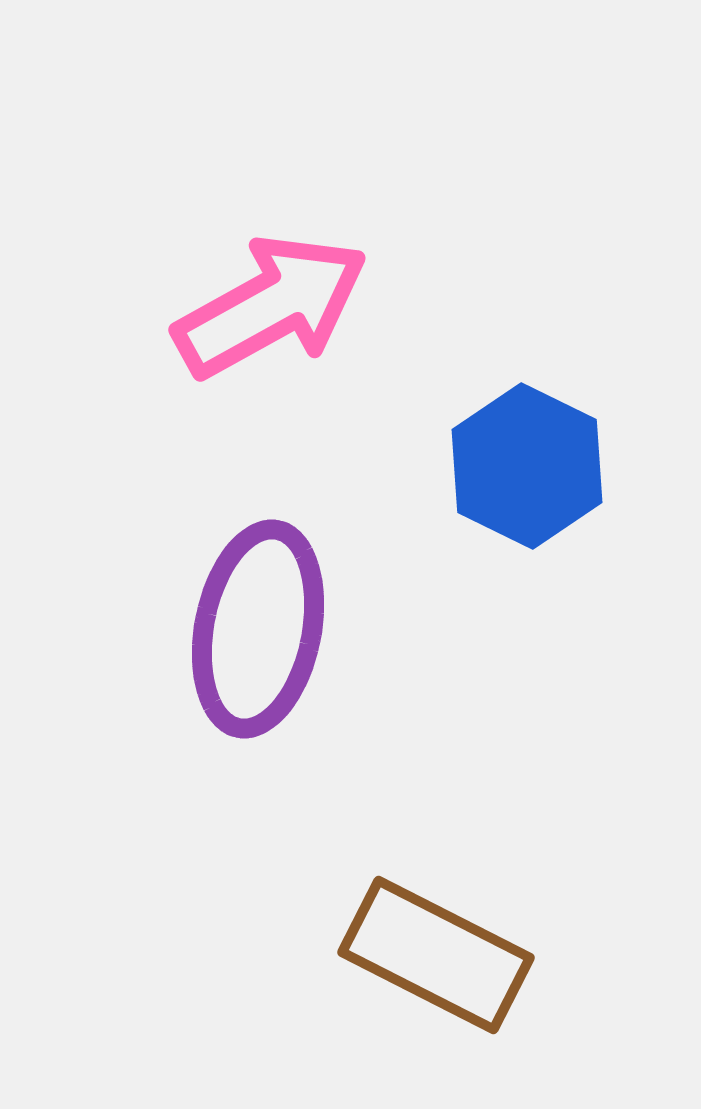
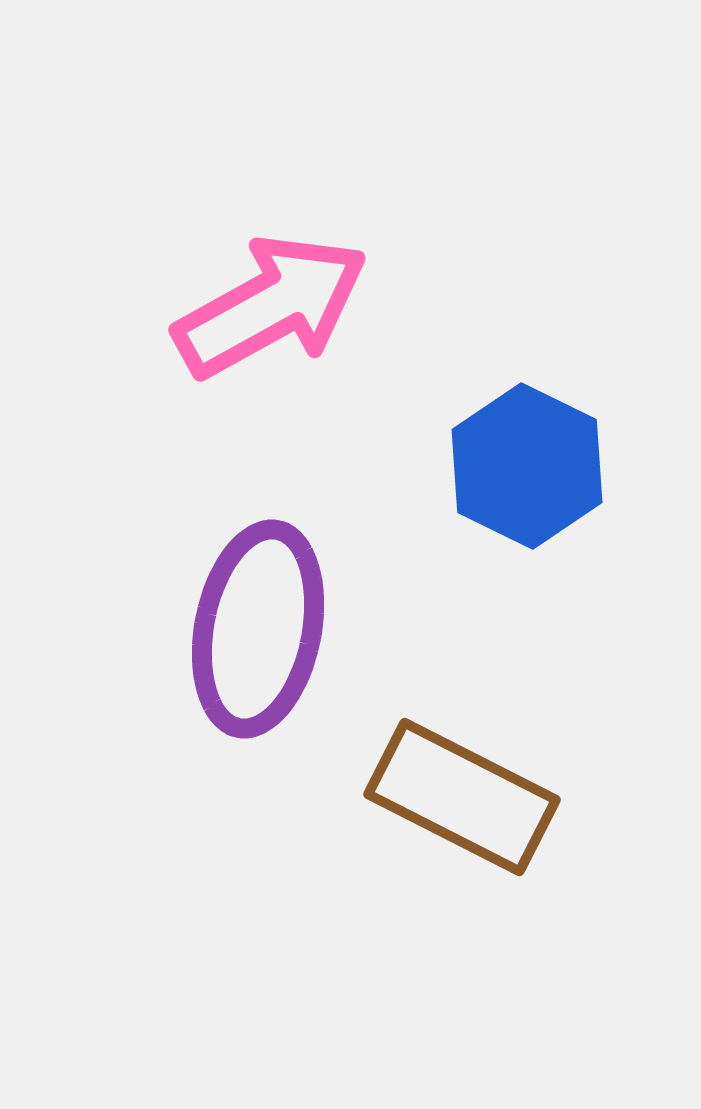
brown rectangle: moved 26 px right, 158 px up
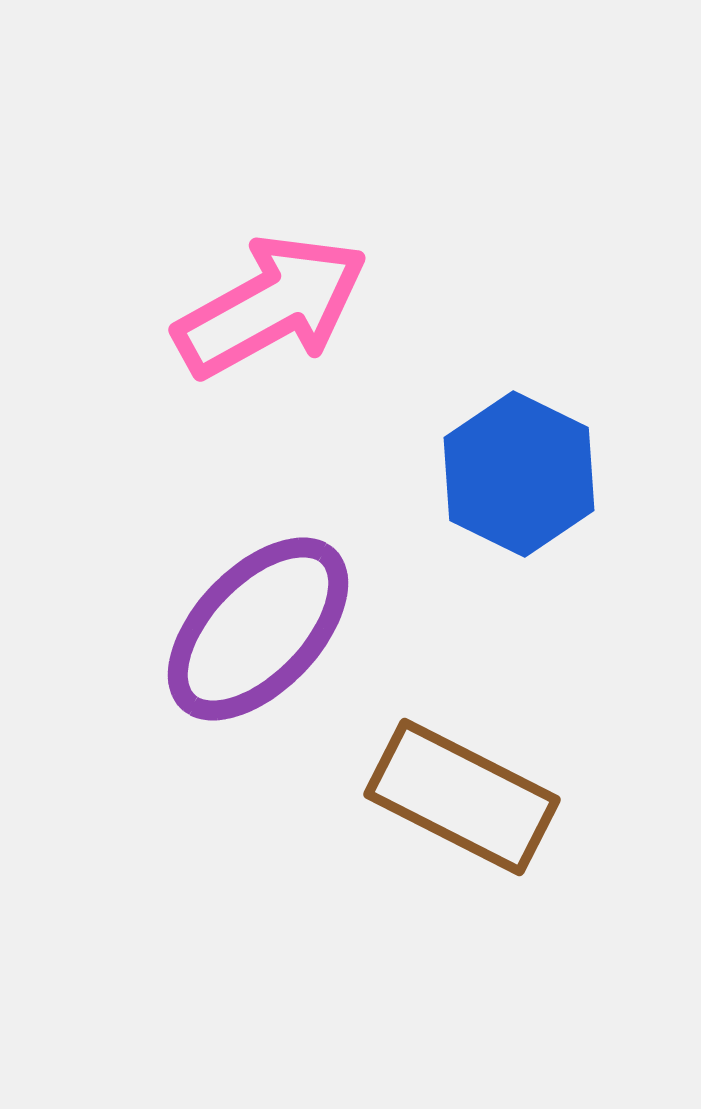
blue hexagon: moved 8 px left, 8 px down
purple ellipse: rotated 33 degrees clockwise
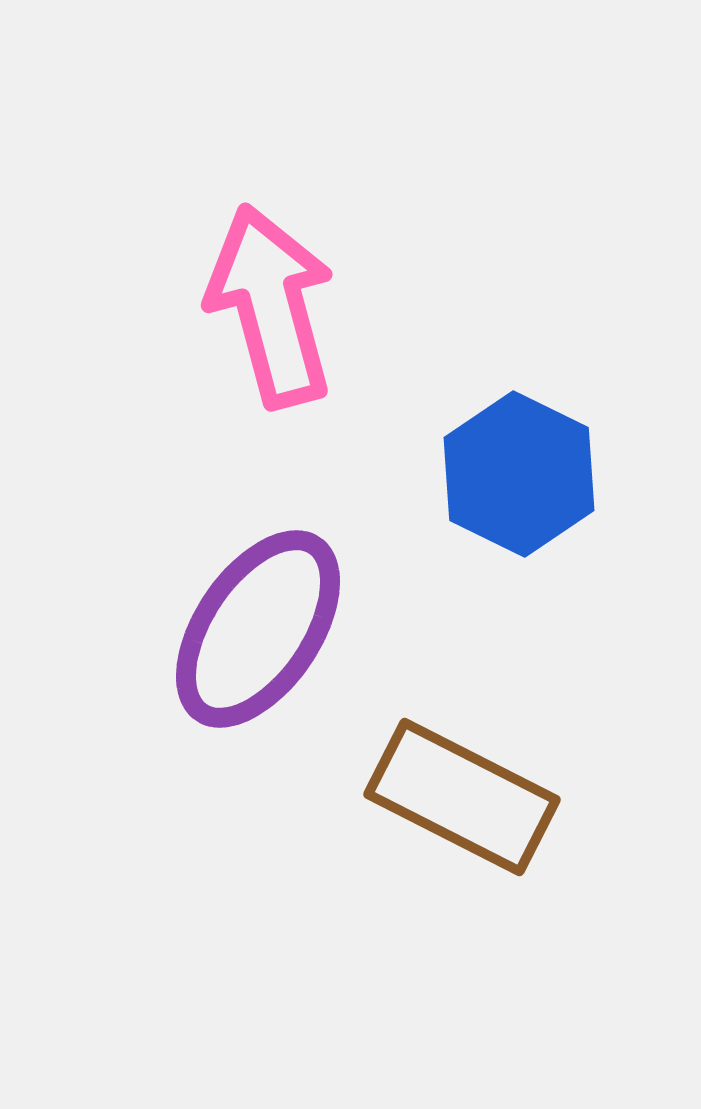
pink arrow: rotated 76 degrees counterclockwise
purple ellipse: rotated 10 degrees counterclockwise
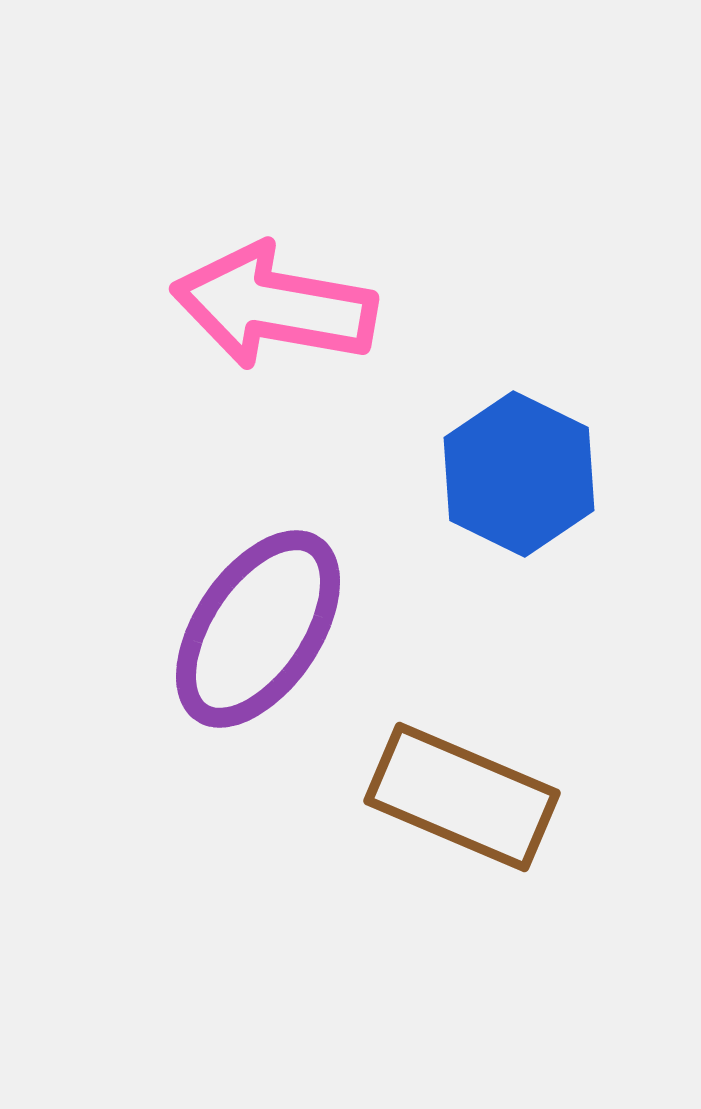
pink arrow: moved 3 px right; rotated 65 degrees counterclockwise
brown rectangle: rotated 4 degrees counterclockwise
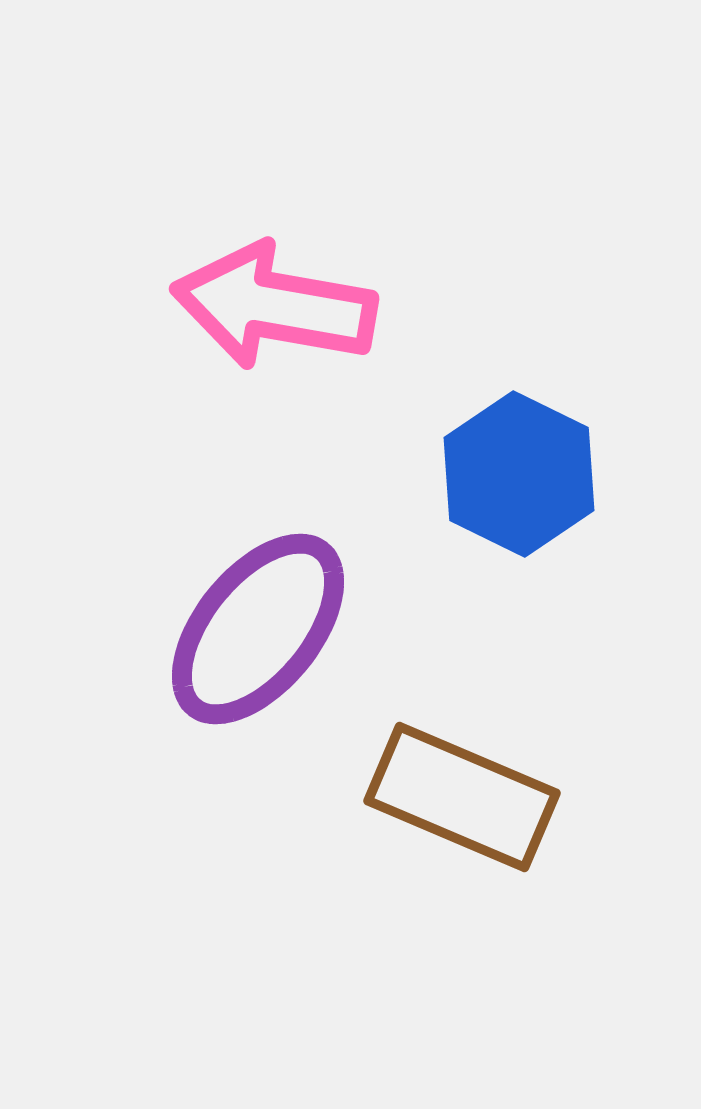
purple ellipse: rotated 5 degrees clockwise
